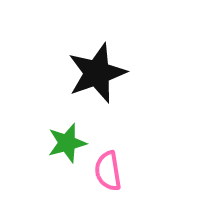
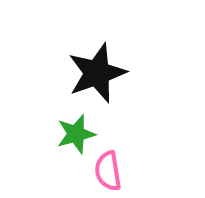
green star: moved 9 px right, 9 px up
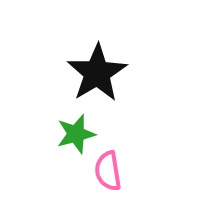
black star: rotated 12 degrees counterclockwise
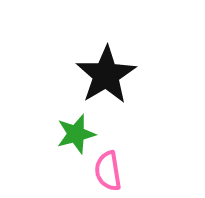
black star: moved 9 px right, 2 px down
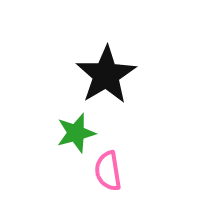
green star: moved 1 px up
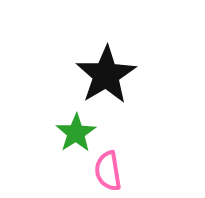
green star: rotated 18 degrees counterclockwise
